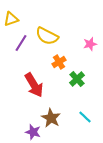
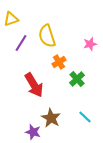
yellow semicircle: rotated 45 degrees clockwise
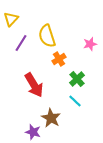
yellow triangle: rotated 28 degrees counterclockwise
orange cross: moved 3 px up
cyan line: moved 10 px left, 16 px up
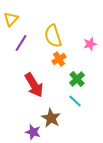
yellow semicircle: moved 6 px right
